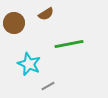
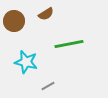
brown circle: moved 2 px up
cyan star: moved 3 px left, 2 px up; rotated 10 degrees counterclockwise
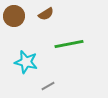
brown circle: moved 5 px up
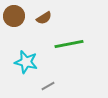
brown semicircle: moved 2 px left, 4 px down
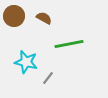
brown semicircle: rotated 119 degrees counterclockwise
gray line: moved 8 px up; rotated 24 degrees counterclockwise
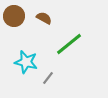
green line: rotated 28 degrees counterclockwise
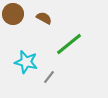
brown circle: moved 1 px left, 2 px up
gray line: moved 1 px right, 1 px up
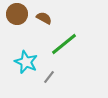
brown circle: moved 4 px right
green line: moved 5 px left
cyan star: rotated 10 degrees clockwise
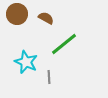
brown semicircle: moved 2 px right
gray line: rotated 40 degrees counterclockwise
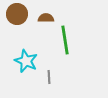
brown semicircle: rotated 28 degrees counterclockwise
green line: moved 1 px right, 4 px up; rotated 60 degrees counterclockwise
cyan star: moved 1 px up
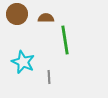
cyan star: moved 3 px left, 1 px down
